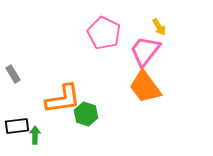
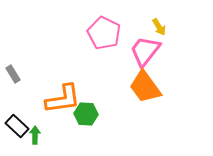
green hexagon: rotated 15 degrees counterclockwise
black rectangle: rotated 50 degrees clockwise
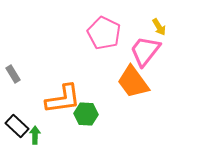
orange trapezoid: moved 12 px left, 5 px up
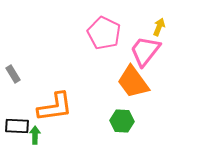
yellow arrow: rotated 126 degrees counterclockwise
orange L-shape: moved 8 px left, 8 px down
green hexagon: moved 36 px right, 7 px down
black rectangle: rotated 40 degrees counterclockwise
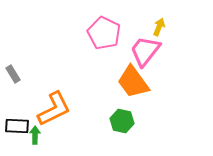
orange L-shape: moved 1 px left, 2 px down; rotated 18 degrees counterclockwise
green hexagon: rotated 10 degrees clockwise
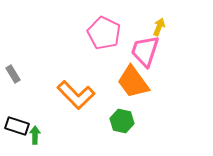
pink trapezoid: rotated 20 degrees counterclockwise
orange L-shape: moved 22 px right, 14 px up; rotated 72 degrees clockwise
black rectangle: rotated 15 degrees clockwise
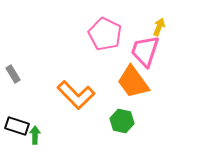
pink pentagon: moved 1 px right, 1 px down
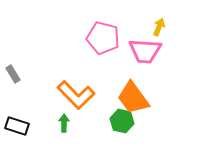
pink pentagon: moved 2 px left, 4 px down; rotated 12 degrees counterclockwise
pink trapezoid: rotated 104 degrees counterclockwise
orange trapezoid: moved 16 px down
green arrow: moved 29 px right, 12 px up
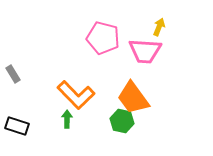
green arrow: moved 3 px right, 4 px up
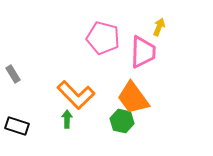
pink trapezoid: moved 2 px left, 1 px down; rotated 92 degrees counterclockwise
